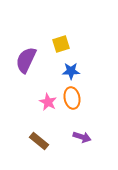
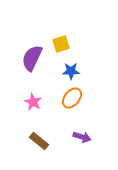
purple semicircle: moved 6 px right, 2 px up
orange ellipse: rotated 50 degrees clockwise
pink star: moved 15 px left
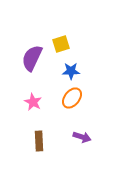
brown rectangle: rotated 48 degrees clockwise
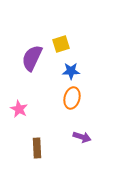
orange ellipse: rotated 25 degrees counterclockwise
pink star: moved 14 px left, 7 px down
brown rectangle: moved 2 px left, 7 px down
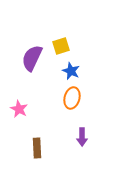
yellow square: moved 2 px down
blue star: rotated 24 degrees clockwise
purple arrow: rotated 72 degrees clockwise
